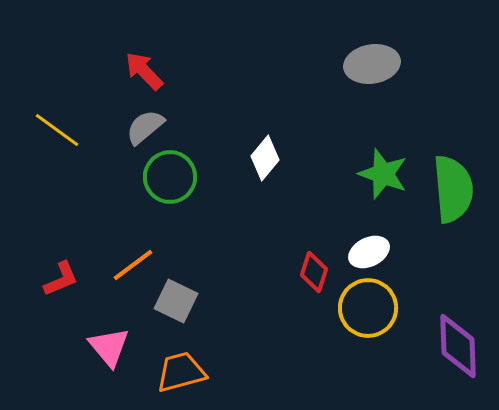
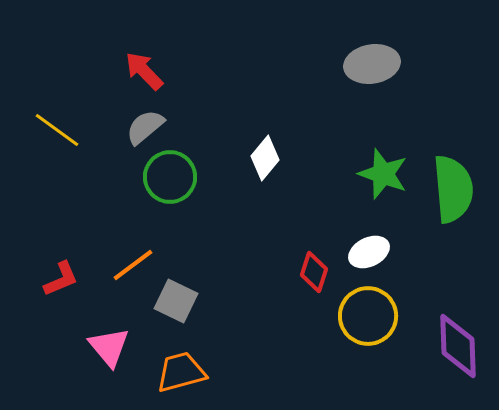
yellow circle: moved 8 px down
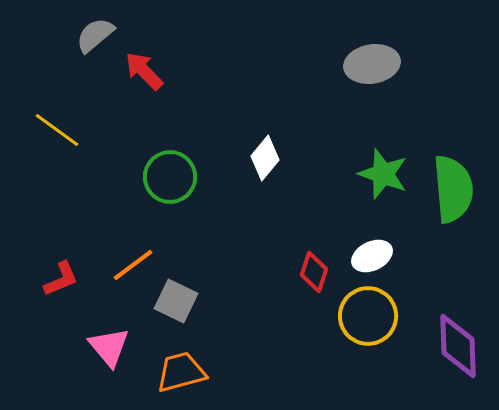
gray semicircle: moved 50 px left, 92 px up
white ellipse: moved 3 px right, 4 px down
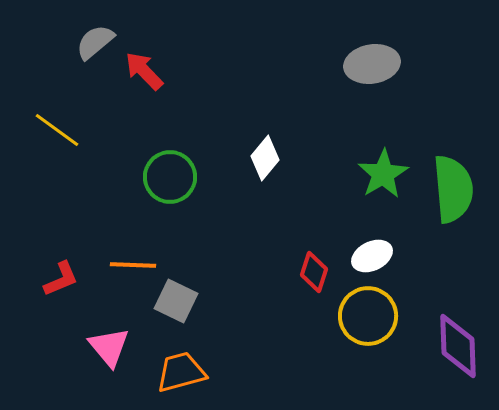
gray semicircle: moved 7 px down
green star: rotated 21 degrees clockwise
orange line: rotated 39 degrees clockwise
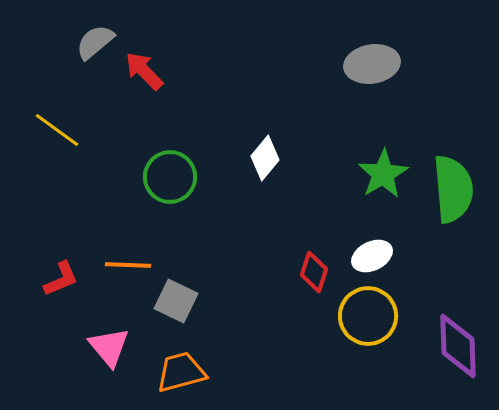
orange line: moved 5 px left
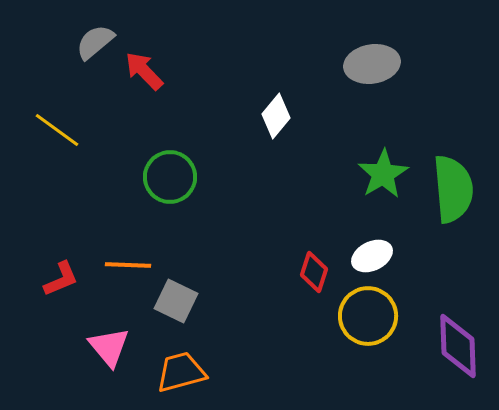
white diamond: moved 11 px right, 42 px up
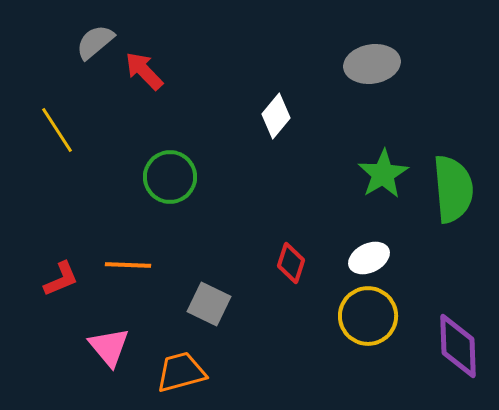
yellow line: rotated 21 degrees clockwise
white ellipse: moved 3 px left, 2 px down
red diamond: moved 23 px left, 9 px up
gray square: moved 33 px right, 3 px down
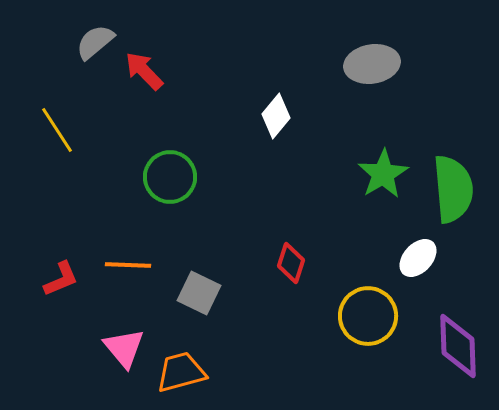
white ellipse: moved 49 px right; rotated 21 degrees counterclockwise
gray square: moved 10 px left, 11 px up
pink triangle: moved 15 px right, 1 px down
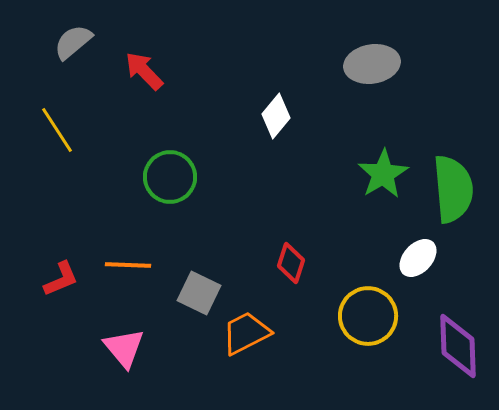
gray semicircle: moved 22 px left
orange trapezoid: moved 65 px right, 39 px up; rotated 12 degrees counterclockwise
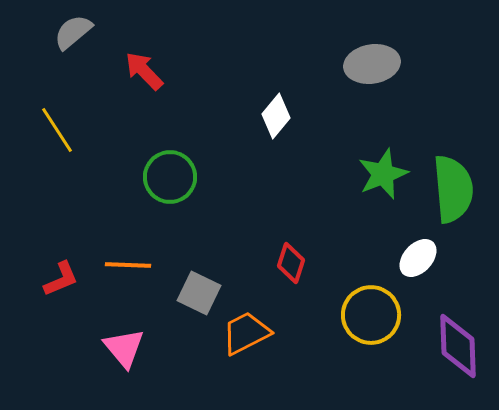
gray semicircle: moved 10 px up
green star: rotated 9 degrees clockwise
yellow circle: moved 3 px right, 1 px up
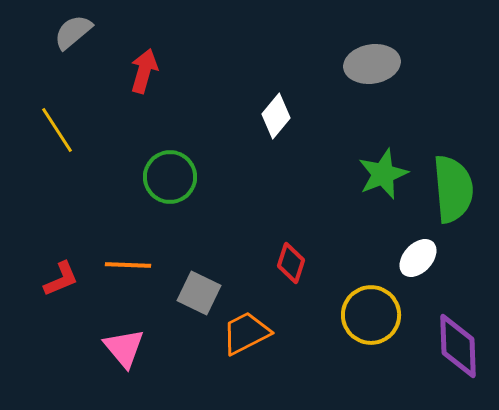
red arrow: rotated 60 degrees clockwise
